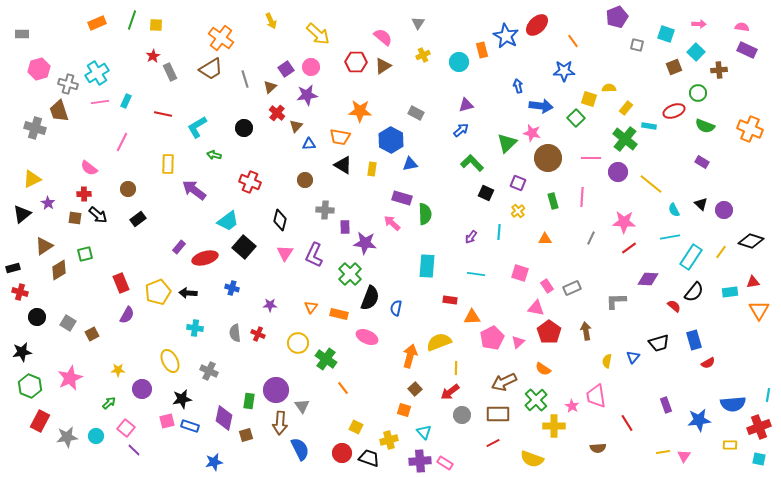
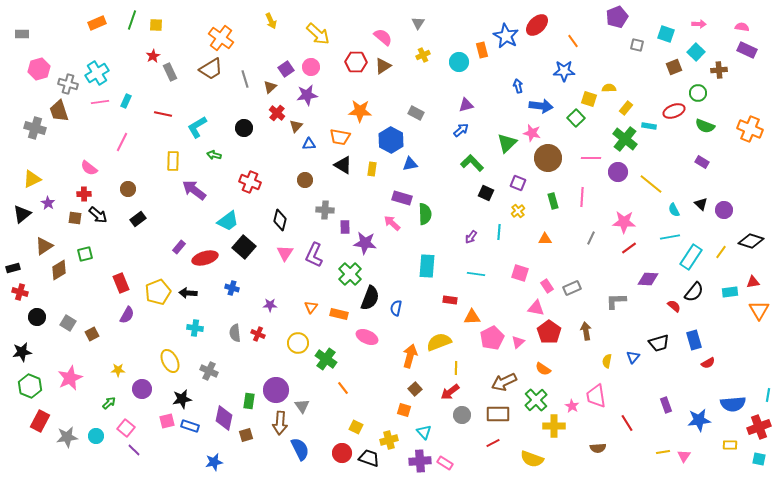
yellow rectangle at (168, 164): moved 5 px right, 3 px up
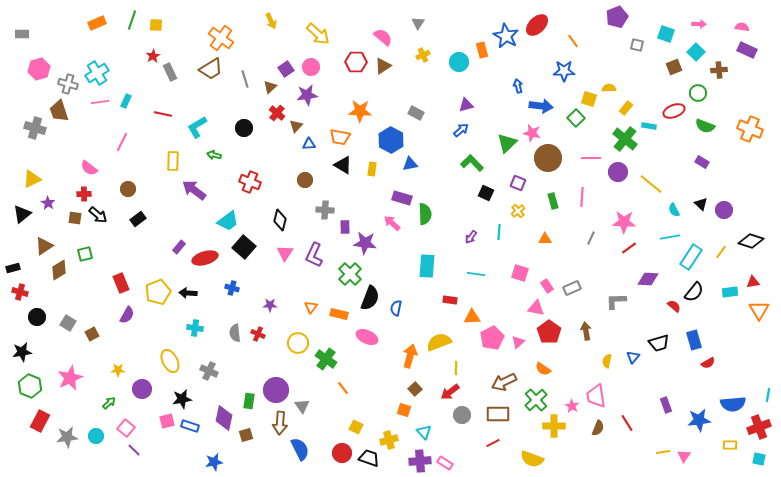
brown semicircle at (598, 448): moved 20 px up; rotated 63 degrees counterclockwise
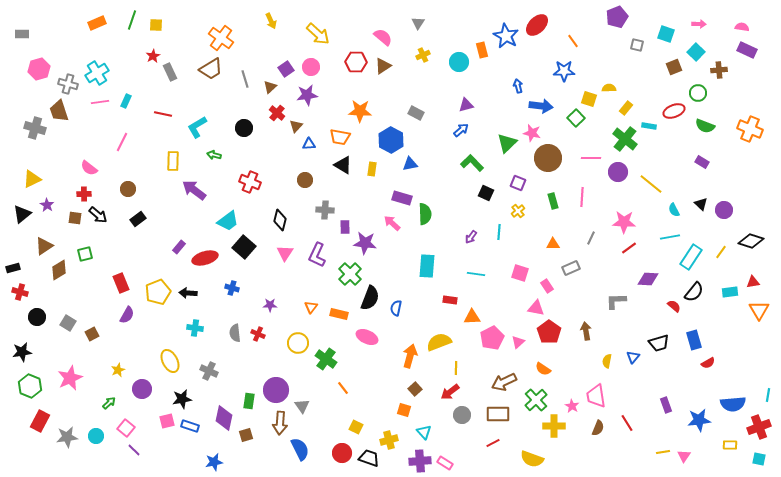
purple star at (48, 203): moved 1 px left, 2 px down
orange triangle at (545, 239): moved 8 px right, 5 px down
purple L-shape at (314, 255): moved 3 px right
gray rectangle at (572, 288): moved 1 px left, 20 px up
yellow star at (118, 370): rotated 24 degrees counterclockwise
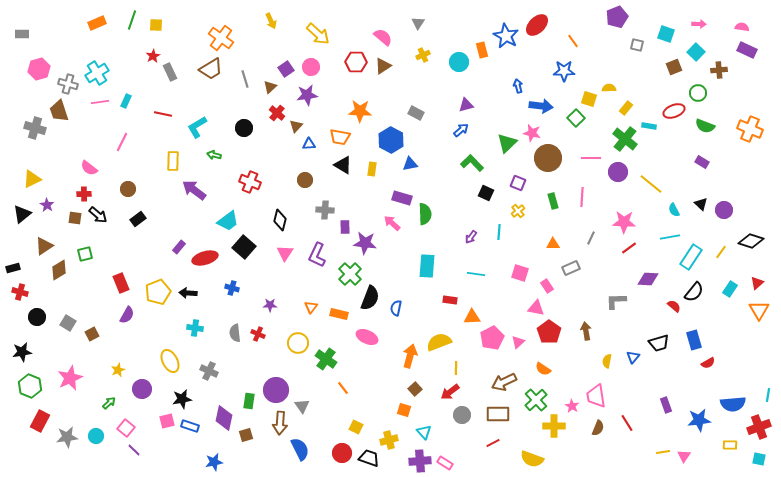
red triangle at (753, 282): moved 4 px right, 1 px down; rotated 32 degrees counterclockwise
cyan rectangle at (730, 292): moved 3 px up; rotated 49 degrees counterclockwise
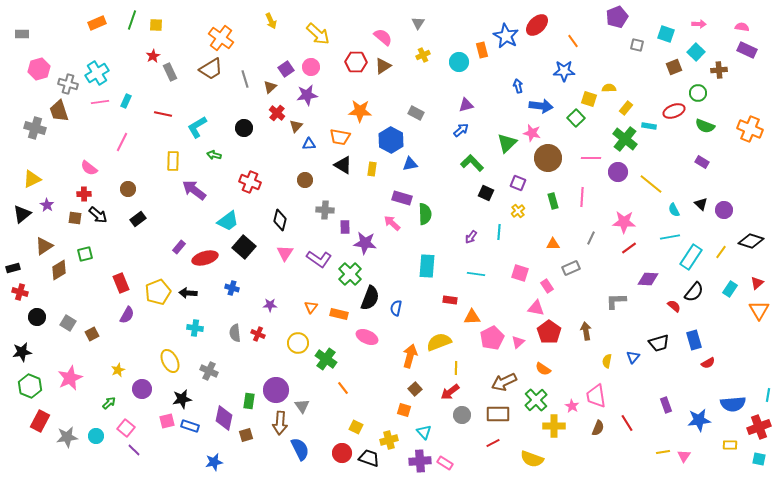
purple L-shape at (317, 255): moved 2 px right, 4 px down; rotated 80 degrees counterclockwise
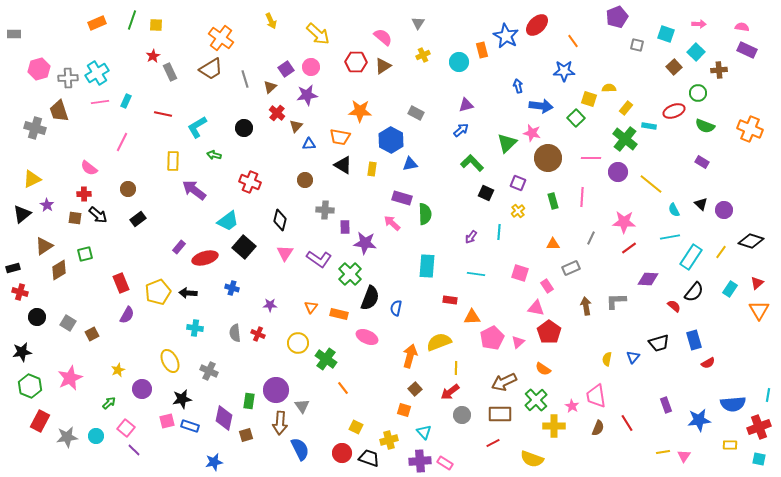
gray rectangle at (22, 34): moved 8 px left
brown square at (674, 67): rotated 21 degrees counterclockwise
gray cross at (68, 84): moved 6 px up; rotated 18 degrees counterclockwise
brown arrow at (586, 331): moved 25 px up
yellow semicircle at (607, 361): moved 2 px up
brown rectangle at (498, 414): moved 2 px right
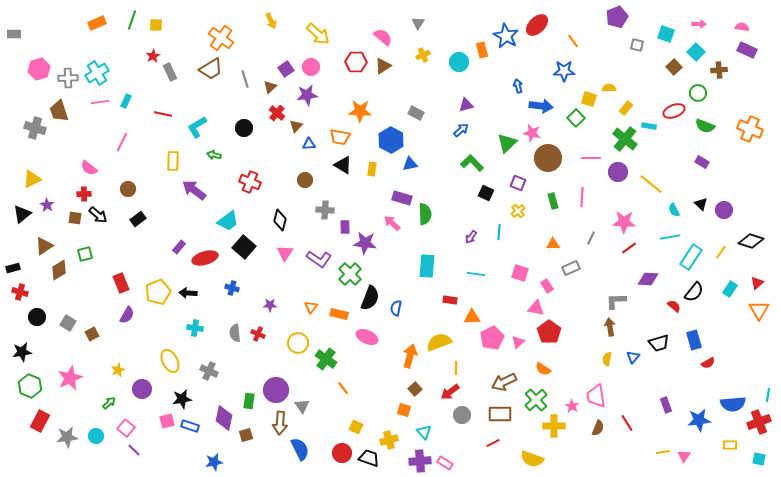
brown arrow at (586, 306): moved 24 px right, 21 px down
red cross at (759, 427): moved 5 px up
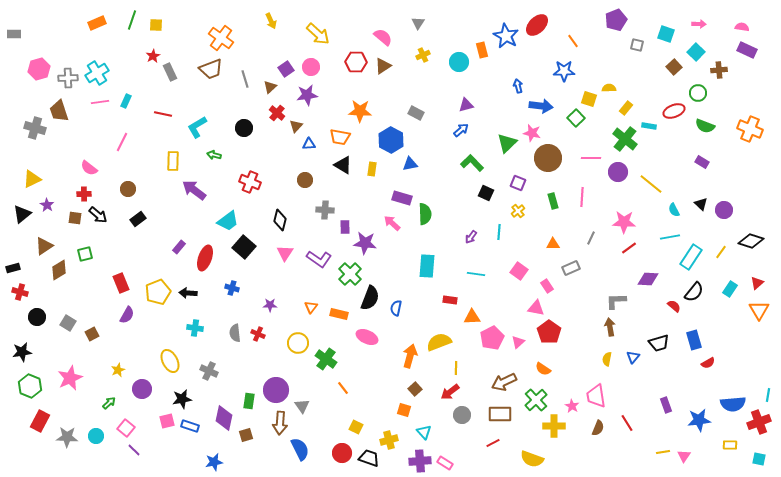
purple pentagon at (617, 17): moved 1 px left, 3 px down
brown trapezoid at (211, 69): rotated 10 degrees clockwise
red ellipse at (205, 258): rotated 55 degrees counterclockwise
pink square at (520, 273): moved 1 px left, 2 px up; rotated 18 degrees clockwise
gray star at (67, 437): rotated 10 degrees clockwise
